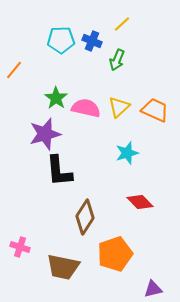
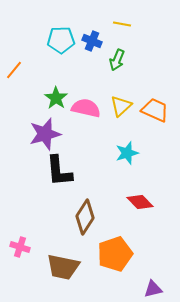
yellow line: rotated 54 degrees clockwise
yellow triangle: moved 2 px right, 1 px up
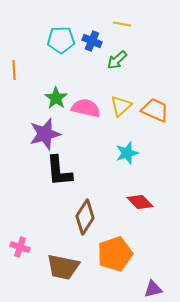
green arrow: rotated 25 degrees clockwise
orange line: rotated 42 degrees counterclockwise
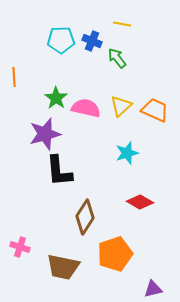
green arrow: moved 2 px up; rotated 95 degrees clockwise
orange line: moved 7 px down
red diamond: rotated 16 degrees counterclockwise
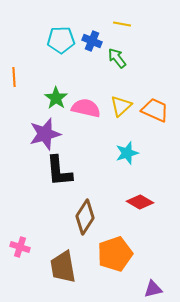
brown trapezoid: rotated 68 degrees clockwise
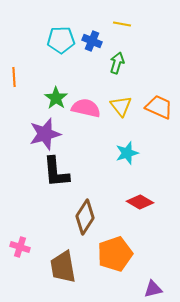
green arrow: moved 5 px down; rotated 55 degrees clockwise
yellow triangle: rotated 25 degrees counterclockwise
orange trapezoid: moved 4 px right, 3 px up
black L-shape: moved 3 px left, 1 px down
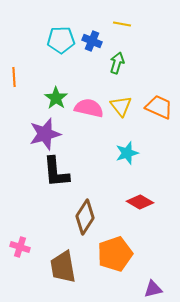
pink semicircle: moved 3 px right
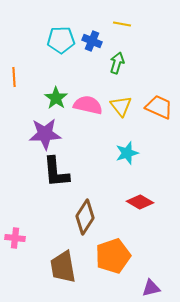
pink semicircle: moved 1 px left, 3 px up
purple star: rotated 12 degrees clockwise
pink cross: moved 5 px left, 9 px up; rotated 12 degrees counterclockwise
orange pentagon: moved 2 px left, 2 px down
purple triangle: moved 2 px left, 1 px up
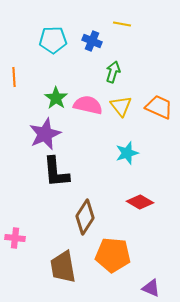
cyan pentagon: moved 8 px left
green arrow: moved 4 px left, 9 px down
purple star: rotated 20 degrees counterclockwise
orange pentagon: moved 1 px up; rotated 24 degrees clockwise
purple triangle: rotated 36 degrees clockwise
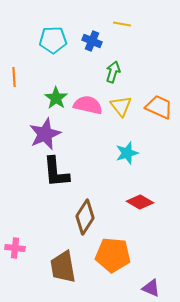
pink cross: moved 10 px down
